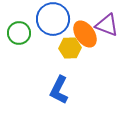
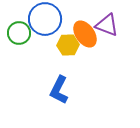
blue circle: moved 8 px left
yellow hexagon: moved 2 px left, 3 px up
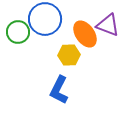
purple triangle: moved 1 px right
green circle: moved 1 px left, 1 px up
yellow hexagon: moved 1 px right, 10 px down
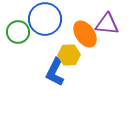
purple triangle: moved 1 px left, 1 px up; rotated 15 degrees counterclockwise
blue L-shape: moved 4 px left, 18 px up
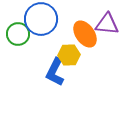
blue circle: moved 4 px left
green circle: moved 2 px down
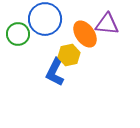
blue circle: moved 4 px right
yellow hexagon: rotated 10 degrees counterclockwise
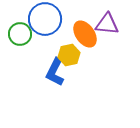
green circle: moved 2 px right
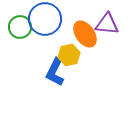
green circle: moved 7 px up
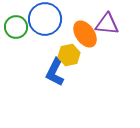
green circle: moved 4 px left
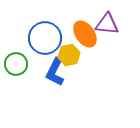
blue circle: moved 19 px down
green circle: moved 37 px down
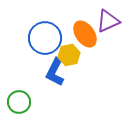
purple triangle: moved 1 px right, 3 px up; rotated 30 degrees counterclockwise
green circle: moved 3 px right, 38 px down
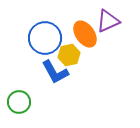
blue L-shape: rotated 56 degrees counterclockwise
